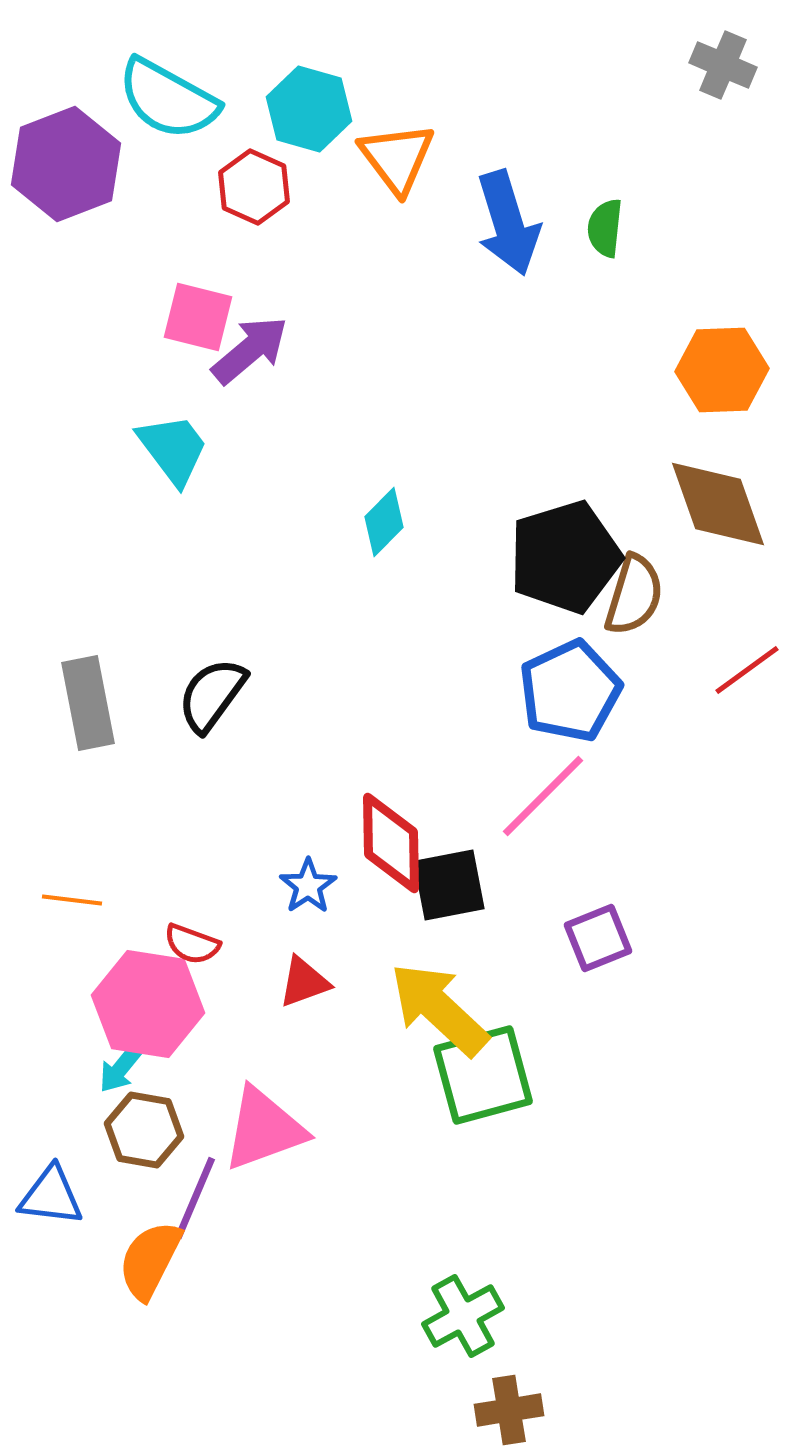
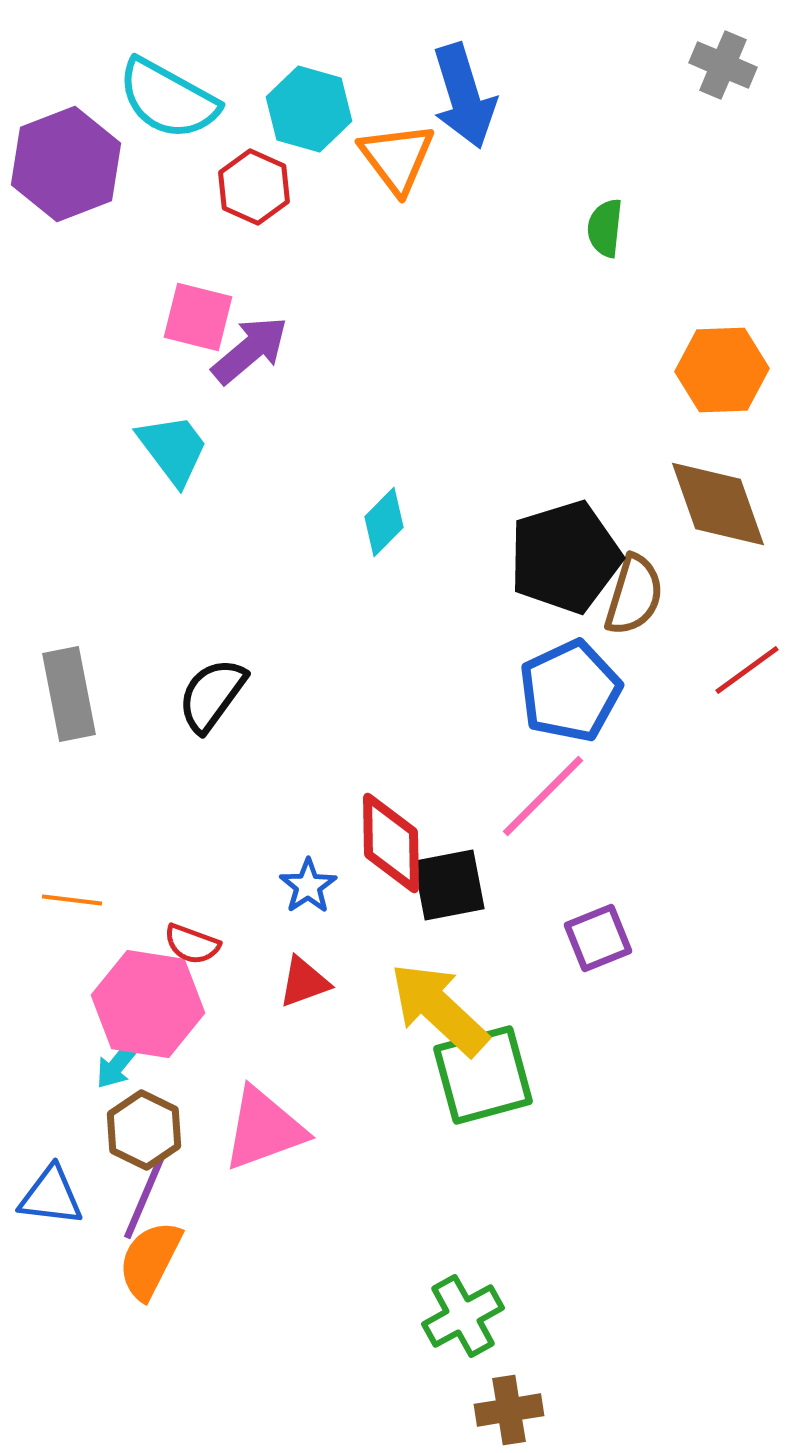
blue arrow: moved 44 px left, 127 px up
gray rectangle: moved 19 px left, 9 px up
cyan arrow: moved 3 px left, 4 px up
brown hexagon: rotated 16 degrees clockwise
purple line: moved 51 px left
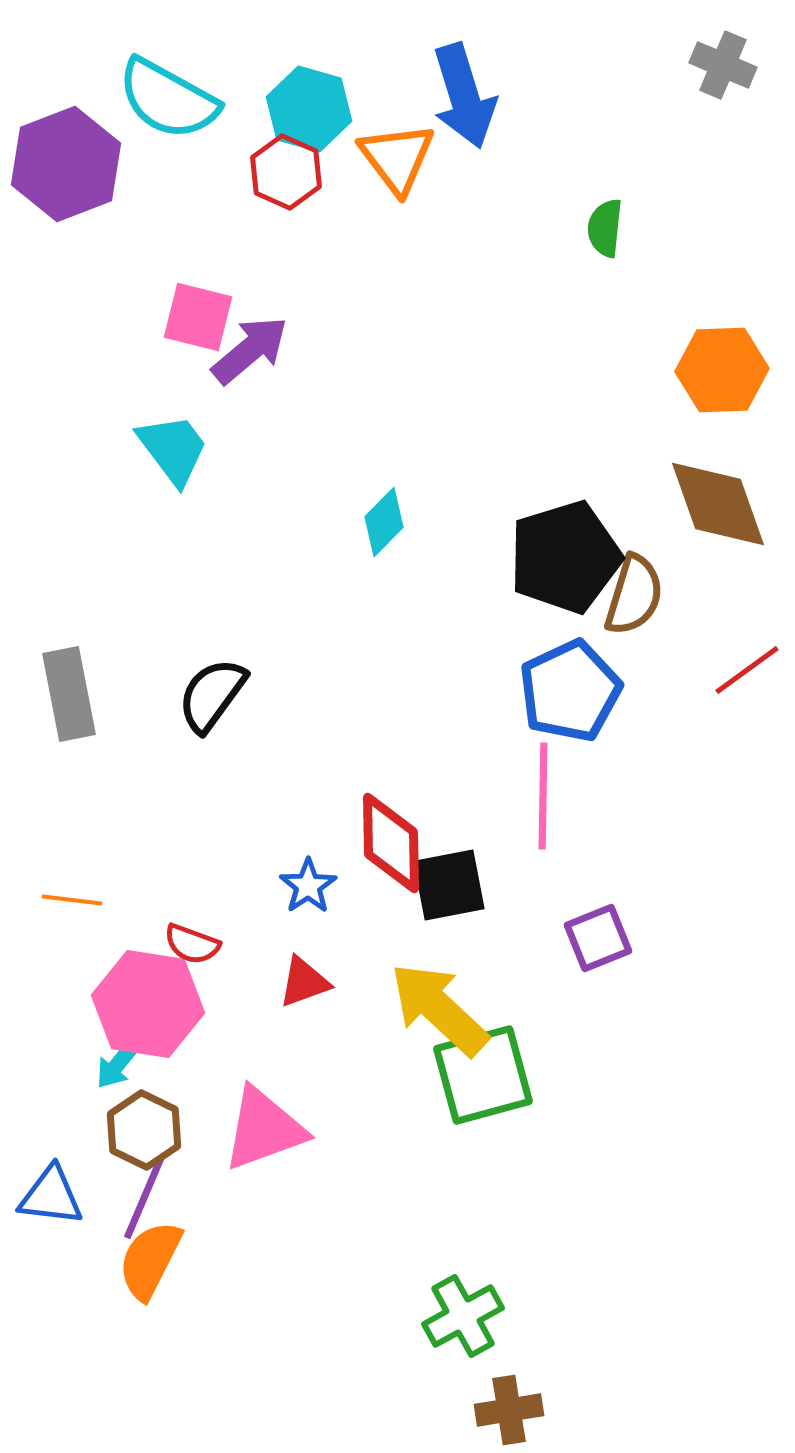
red hexagon: moved 32 px right, 15 px up
pink line: rotated 44 degrees counterclockwise
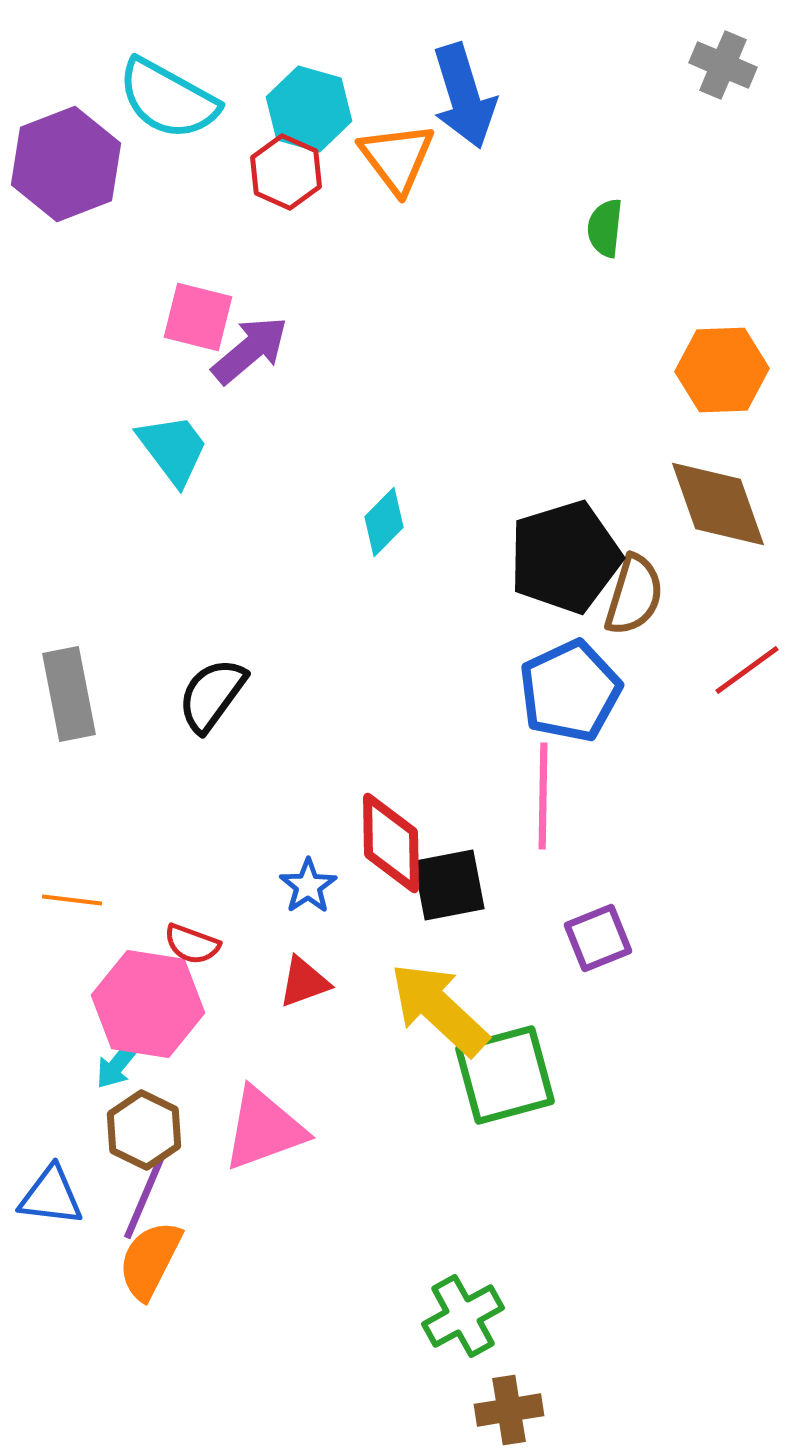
green square: moved 22 px right
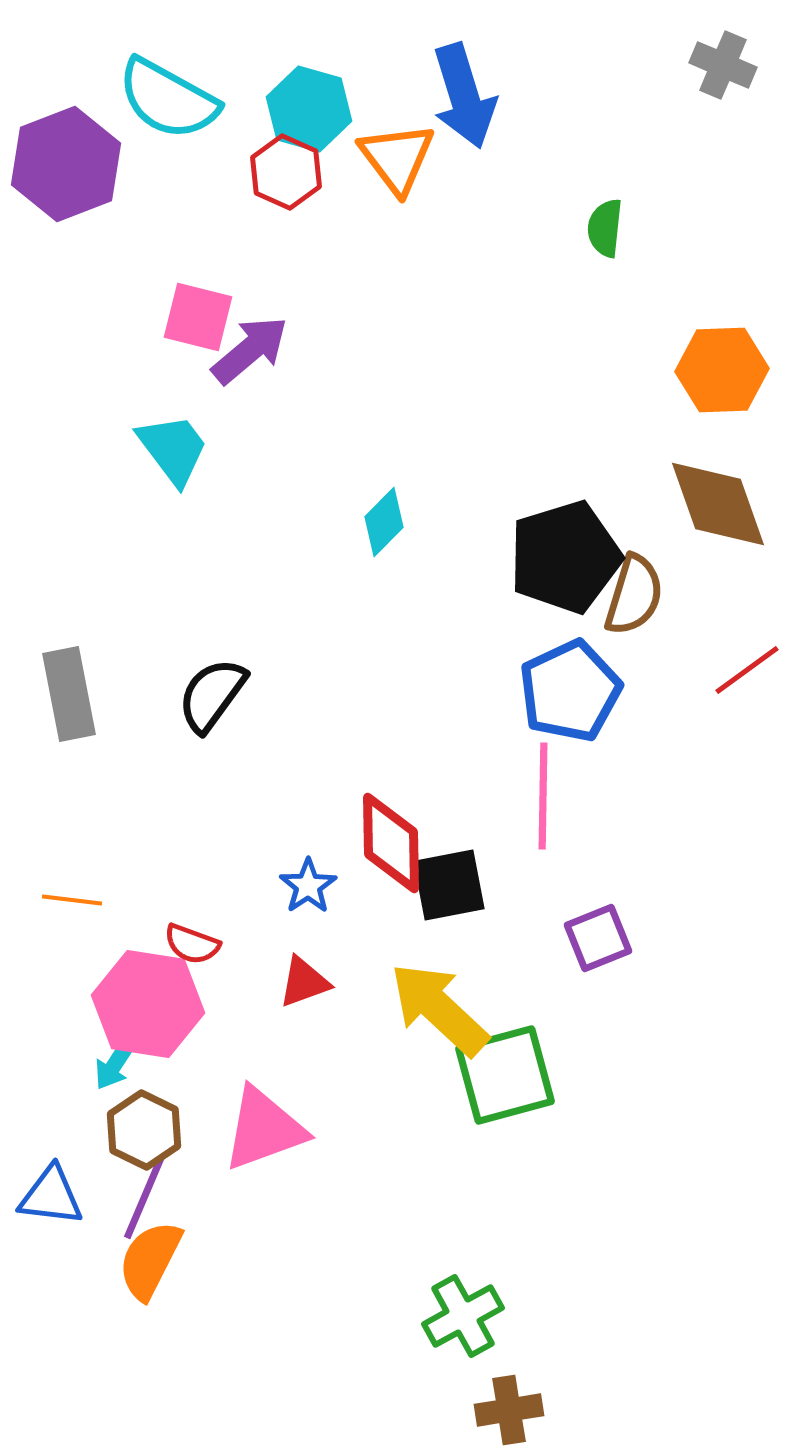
cyan arrow: moved 3 px left; rotated 6 degrees counterclockwise
